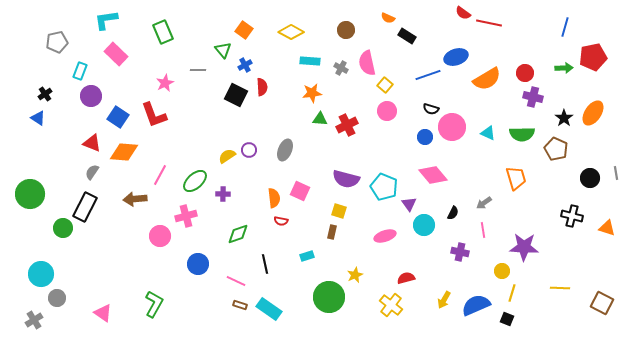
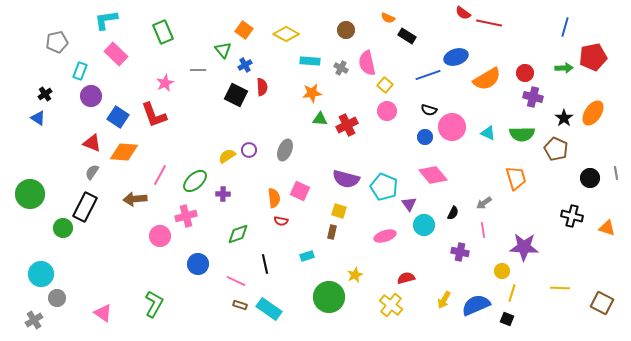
yellow diamond at (291, 32): moved 5 px left, 2 px down
black semicircle at (431, 109): moved 2 px left, 1 px down
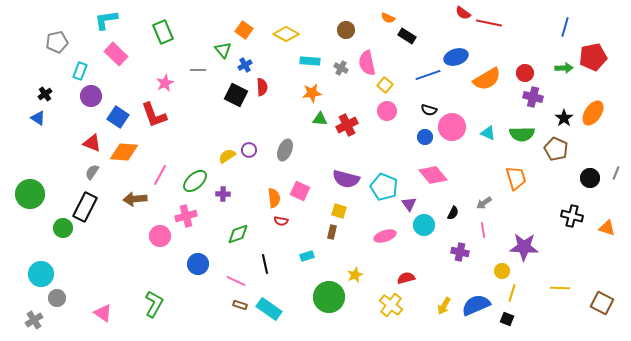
gray line at (616, 173): rotated 32 degrees clockwise
yellow arrow at (444, 300): moved 6 px down
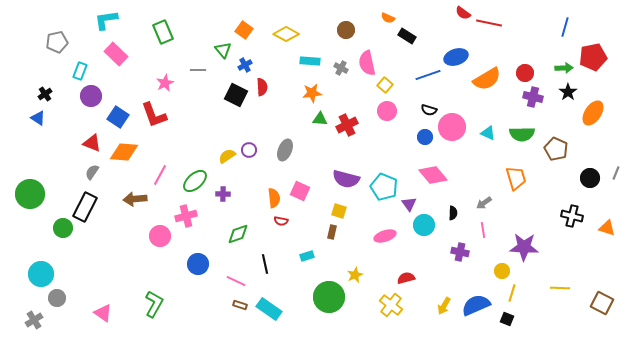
black star at (564, 118): moved 4 px right, 26 px up
black semicircle at (453, 213): rotated 24 degrees counterclockwise
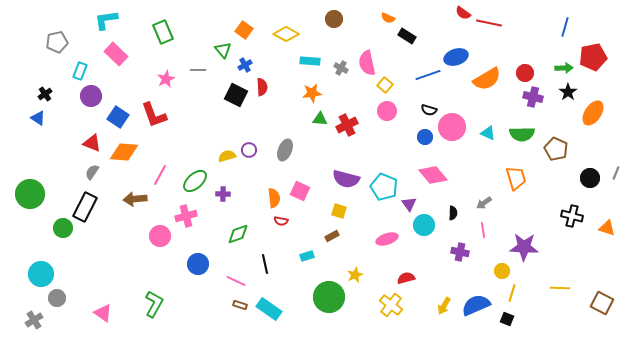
brown circle at (346, 30): moved 12 px left, 11 px up
pink star at (165, 83): moved 1 px right, 4 px up
yellow semicircle at (227, 156): rotated 18 degrees clockwise
brown rectangle at (332, 232): moved 4 px down; rotated 48 degrees clockwise
pink ellipse at (385, 236): moved 2 px right, 3 px down
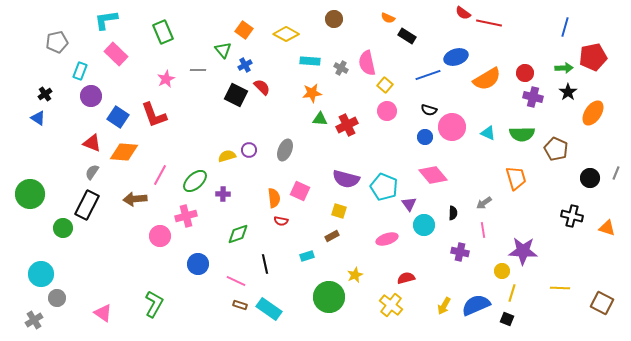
red semicircle at (262, 87): rotated 42 degrees counterclockwise
black rectangle at (85, 207): moved 2 px right, 2 px up
purple star at (524, 247): moved 1 px left, 4 px down
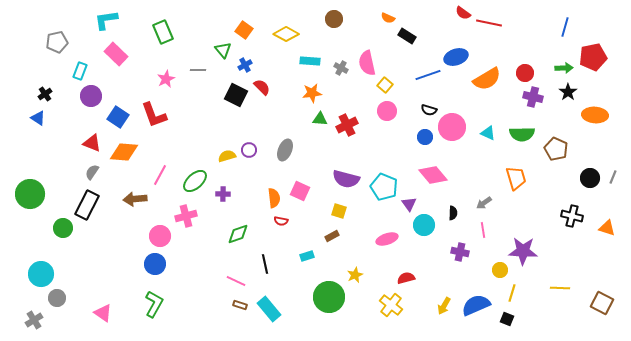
orange ellipse at (593, 113): moved 2 px right, 2 px down; rotated 60 degrees clockwise
gray line at (616, 173): moved 3 px left, 4 px down
blue circle at (198, 264): moved 43 px left
yellow circle at (502, 271): moved 2 px left, 1 px up
cyan rectangle at (269, 309): rotated 15 degrees clockwise
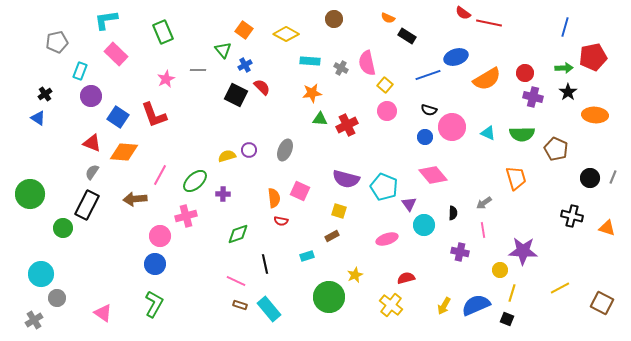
yellow line at (560, 288): rotated 30 degrees counterclockwise
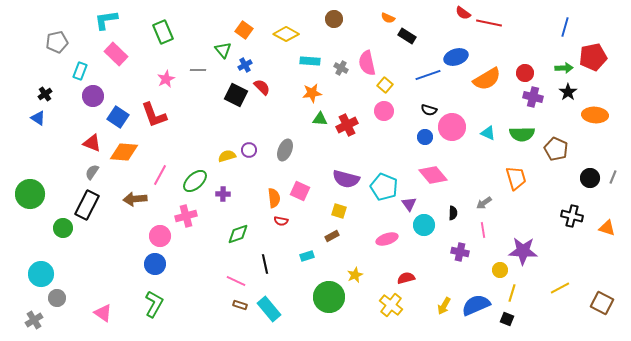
purple circle at (91, 96): moved 2 px right
pink circle at (387, 111): moved 3 px left
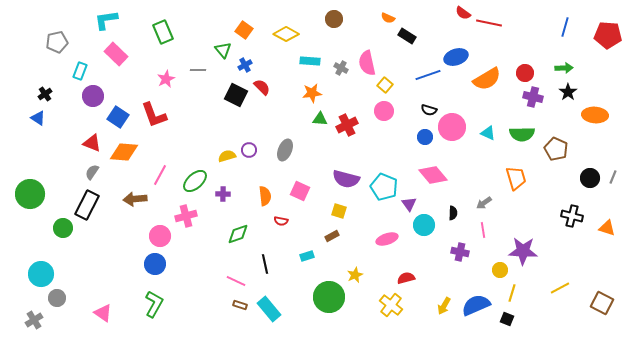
red pentagon at (593, 57): moved 15 px right, 22 px up; rotated 16 degrees clockwise
orange semicircle at (274, 198): moved 9 px left, 2 px up
